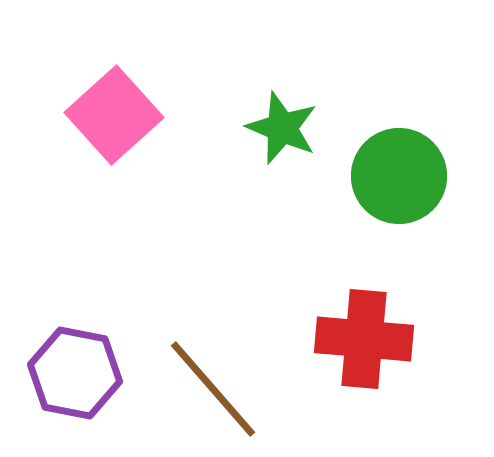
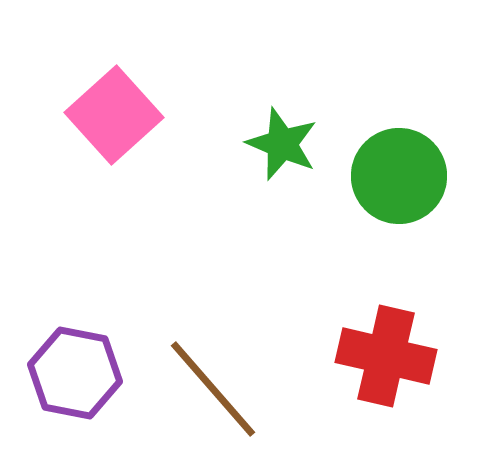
green star: moved 16 px down
red cross: moved 22 px right, 17 px down; rotated 8 degrees clockwise
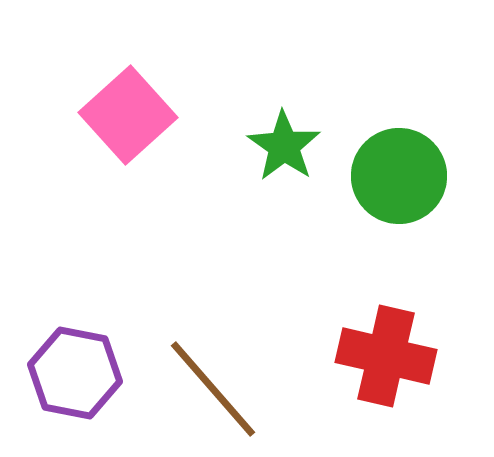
pink square: moved 14 px right
green star: moved 2 px right, 2 px down; rotated 12 degrees clockwise
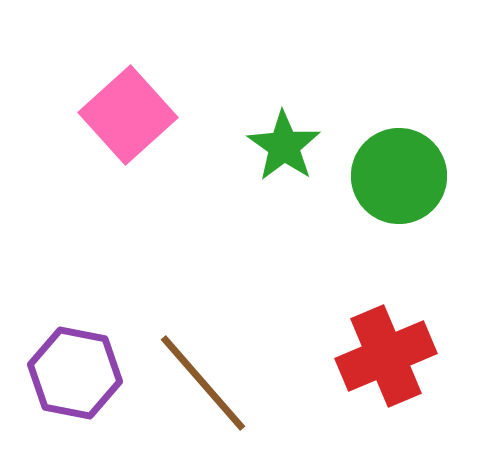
red cross: rotated 36 degrees counterclockwise
brown line: moved 10 px left, 6 px up
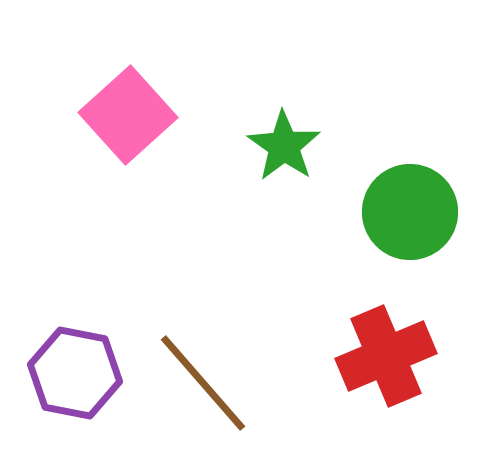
green circle: moved 11 px right, 36 px down
